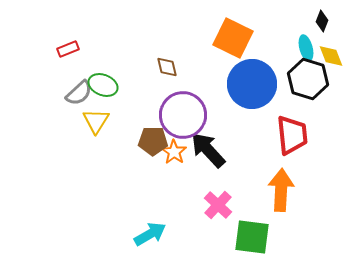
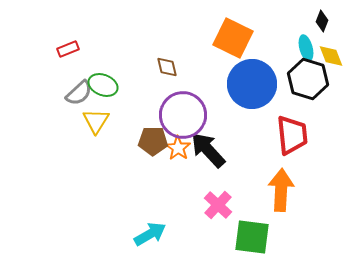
orange star: moved 4 px right, 4 px up
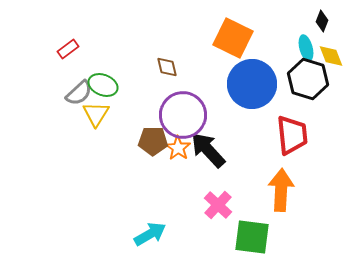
red rectangle: rotated 15 degrees counterclockwise
yellow triangle: moved 7 px up
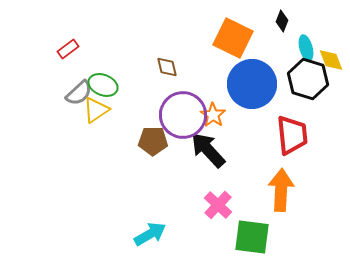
black diamond: moved 40 px left
yellow diamond: moved 4 px down
yellow triangle: moved 4 px up; rotated 24 degrees clockwise
orange star: moved 35 px right, 33 px up
